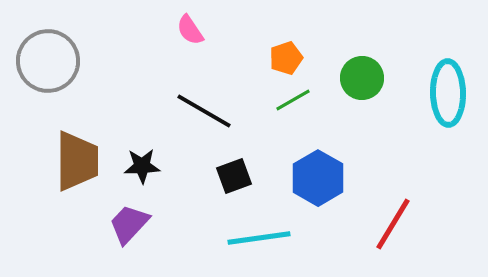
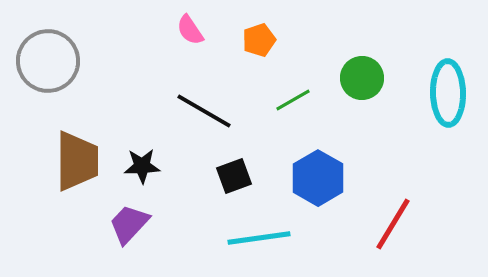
orange pentagon: moved 27 px left, 18 px up
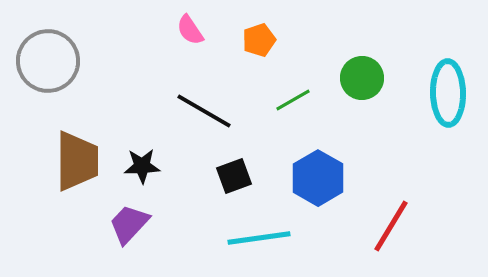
red line: moved 2 px left, 2 px down
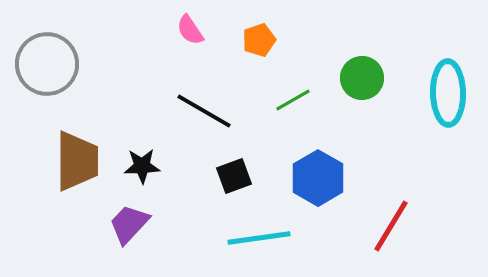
gray circle: moved 1 px left, 3 px down
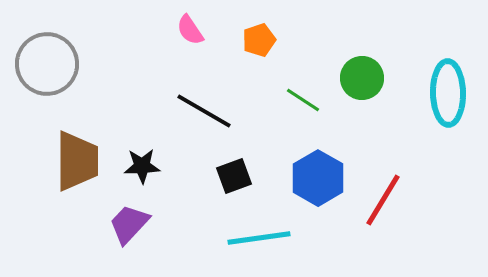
green line: moved 10 px right; rotated 63 degrees clockwise
red line: moved 8 px left, 26 px up
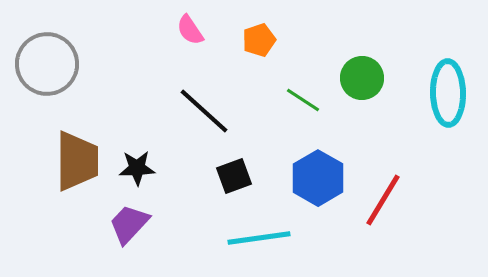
black line: rotated 12 degrees clockwise
black star: moved 5 px left, 2 px down
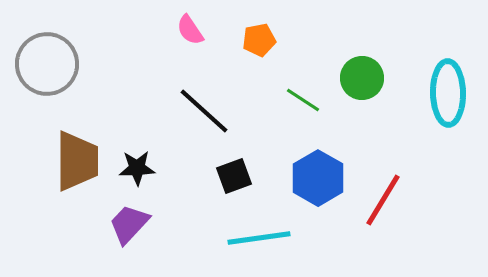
orange pentagon: rotated 8 degrees clockwise
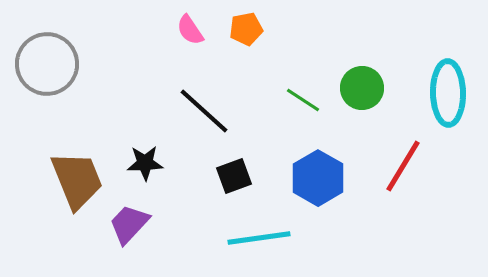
orange pentagon: moved 13 px left, 11 px up
green circle: moved 10 px down
brown trapezoid: moved 19 px down; rotated 22 degrees counterclockwise
black star: moved 8 px right, 5 px up
red line: moved 20 px right, 34 px up
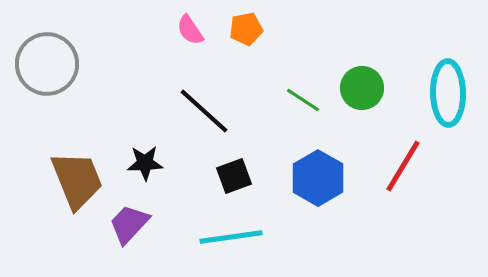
cyan line: moved 28 px left, 1 px up
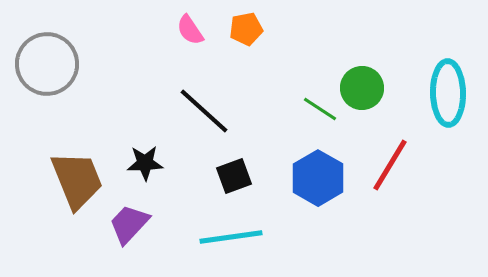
green line: moved 17 px right, 9 px down
red line: moved 13 px left, 1 px up
